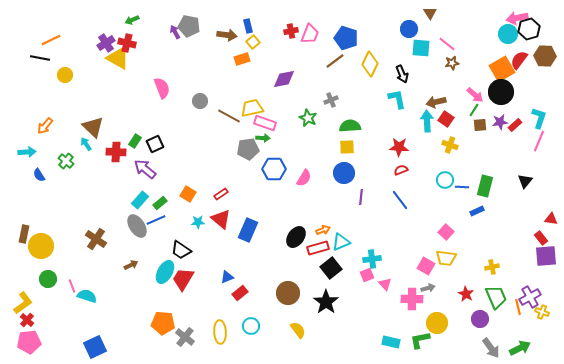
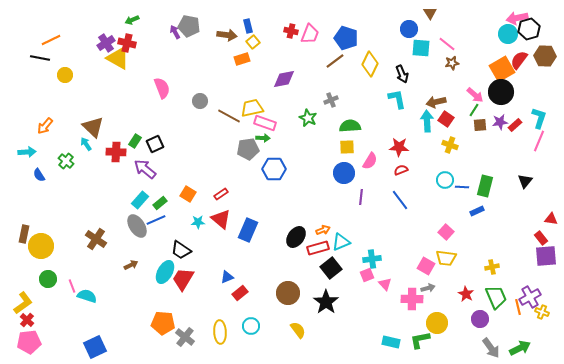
red cross at (291, 31): rotated 24 degrees clockwise
pink semicircle at (304, 178): moved 66 px right, 17 px up
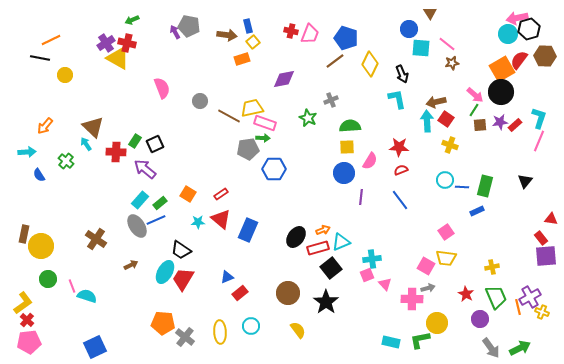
pink square at (446, 232): rotated 14 degrees clockwise
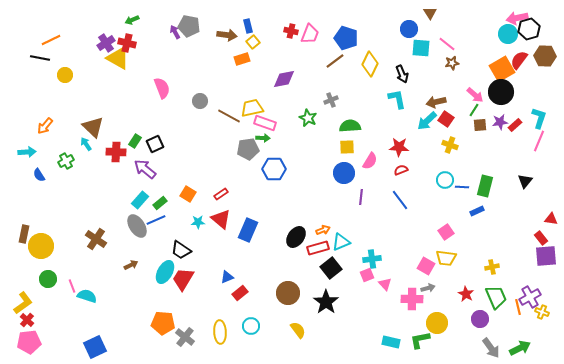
cyan arrow at (427, 121): rotated 130 degrees counterclockwise
green cross at (66, 161): rotated 21 degrees clockwise
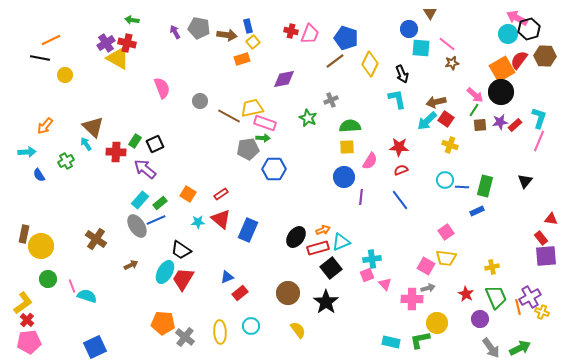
pink arrow at (517, 18): rotated 40 degrees clockwise
green arrow at (132, 20): rotated 32 degrees clockwise
gray pentagon at (189, 26): moved 10 px right, 2 px down
blue circle at (344, 173): moved 4 px down
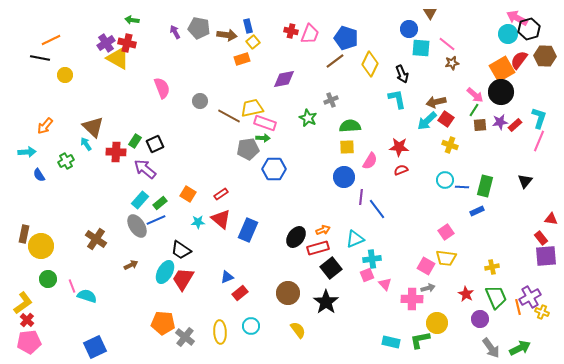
blue line at (400, 200): moved 23 px left, 9 px down
cyan triangle at (341, 242): moved 14 px right, 3 px up
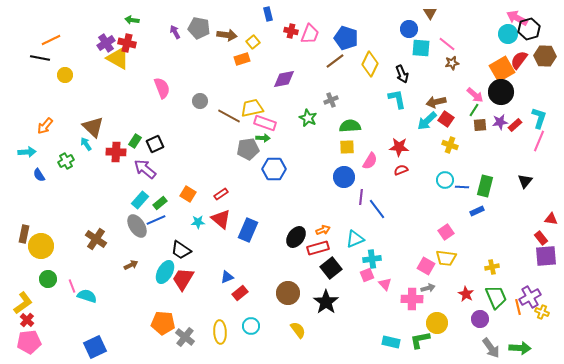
blue rectangle at (248, 26): moved 20 px right, 12 px up
green arrow at (520, 348): rotated 30 degrees clockwise
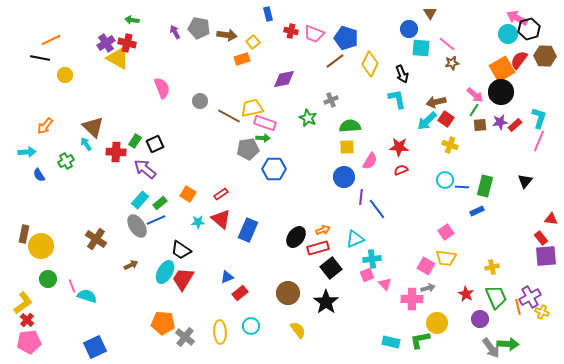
pink trapezoid at (310, 34): moved 4 px right; rotated 90 degrees clockwise
green arrow at (520, 348): moved 12 px left, 4 px up
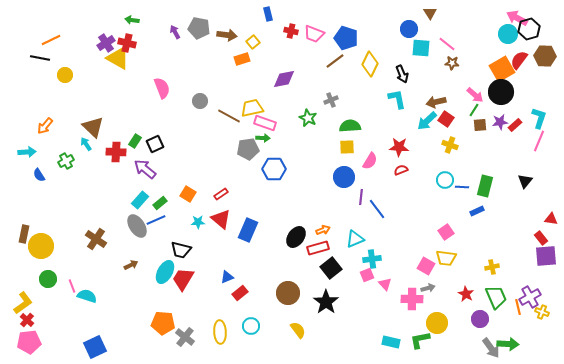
brown star at (452, 63): rotated 16 degrees clockwise
black trapezoid at (181, 250): rotated 20 degrees counterclockwise
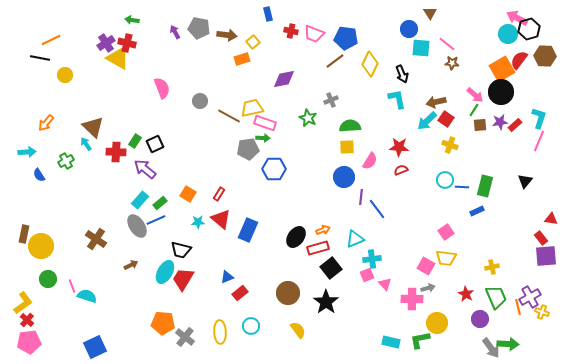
blue pentagon at (346, 38): rotated 10 degrees counterclockwise
orange arrow at (45, 126): moved 1 px right, 3 px up
red rectangle at (221, 194): moved 2 px left; rotated 24 degrees counterclockwise
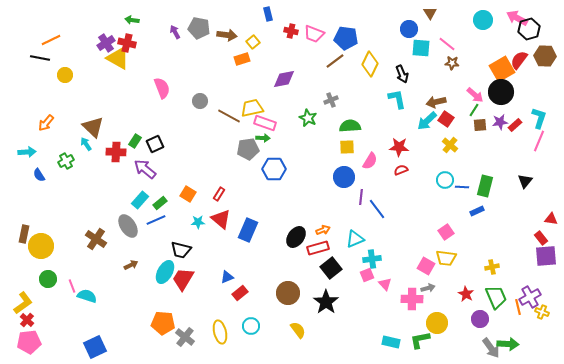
cyan circle at (508, 34): moved 25 px left, 14 px up
yellow cross at (450, 145): rotated 21 degrees clockwise
gray ellipse at (137, 226): moved 9 px left
yellow ellipse at (220, 332): rotated 10 degrees counterclockwise
